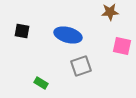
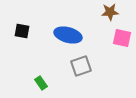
pink square: moved 8 px up
green rectangle: rotated 24 degrees clockwise
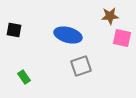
brown star: moved 4 px down
black square: moved 8 px left, 1 px up
green rectangle: moved 17 px left, 6 px up
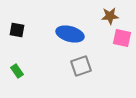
black square: moved 3 px right
blue ellipse: moved 2 px right, 1 px up
green rectangle: moved 7 px left, 6 px up
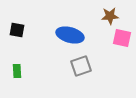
blue ellipse: moved 1 px down
green rectangle: rotated 32 degrees clockwise
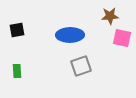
black square: rotated 21 degrees counterclockwise
blue ellipse: rotated 16 degrees counterclockwise
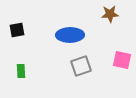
brown star: moved 2 px up
pink square: moved 22 px down
green rectangle: moved 4 px right
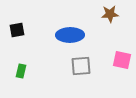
gray square: rotated 15 degrees clockwise
green rectangle: rotated 16 degrees clockwise
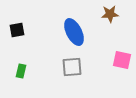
blue ellipse: moved 4 px right, 3 px up; rotated 64 degrees clockwise
gray square: moved 9 px left, 1 px down
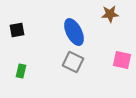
gray square: moved 1 px right, 5 px up; rotated 30 degrees clockwise
